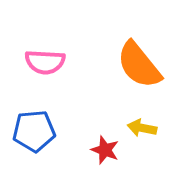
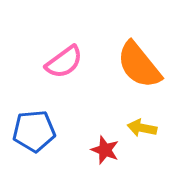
pink semicircle: moved 19 px right; rotated 39 degrees counterclockwise
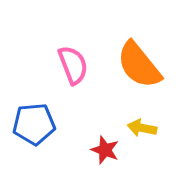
pink semicircle: moved 9 px right, 3 px down; rotated 75 degrees counterclockwise
blue pentagon: moved 7 px up
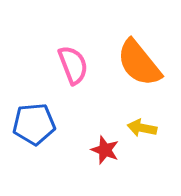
orange semicircle: moved 2 px up
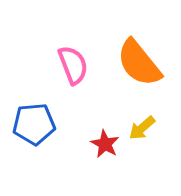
yellow arrow: rotated 52 degrees counterclockwise
red star: moved 6 px up; rotated 8 degrees clockwise
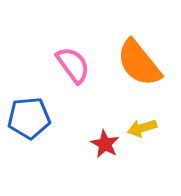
pink semicircle: rotated 15 degrees counterclockwise
blue pentagon: moved 5 px left, 6 px up
yellow arrow: rotated 24 degrees clockwise
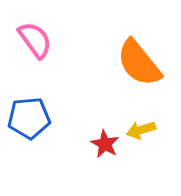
pink semicircle: moved 38 px left, 25 px up
yellow arrow: moved 1 px left, 2 px down
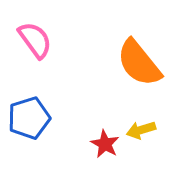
blue pentagon: rotated 12 degrees counterclockwise
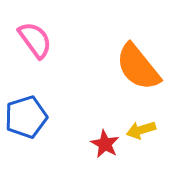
orange semicircle: moved 1 px left, 4 px down
blue pentagon: moved 3 px left, 1 px up
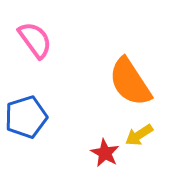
orange semicircle: moved 8 px left, 15 px down; rotated 6 degrees clockwise
yellow arrow: moved 2 px left, 5 px down; rotated 16 degrees counterclockwise
red star: moved 9 px down
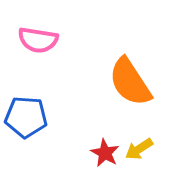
pink semicircle: moved 3 px right; rotated 135 degrees clockwise
blue pentagon: rotated 21 degrees clockwise
yellow arrow: moved 14 px down
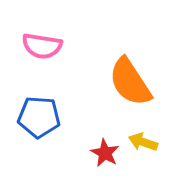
pink semicircle: moved 4 px right, 6 px down
blue pentagon: moved 13 px right
yellow arrow: moved 4 px right, 7 px up; rotated 52 degrees clockwise
